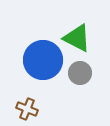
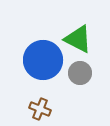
green triangle: moved 1 px right, 1 px down
brown cross: moved 13 px right
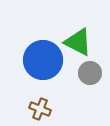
green triangle: moved 3 px down
gray circle: moved 10 px right
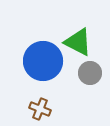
blue circle: moved 1 px down
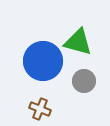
green triangle: rotated 12 degrees counterclockwise
gray circle: moved 6 px left, 8 px down
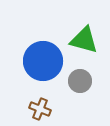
green triangle: moved 6 px right, 2 px up
gray circle: moved 4 px left
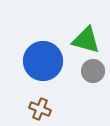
green triangle: moved 2 px right
gray circle: moved 13 px right, 10 px up
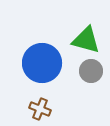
blue circle: moved 1 px left, 2 px down
gray circle: moved 2 px left
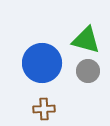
gray circle: moved 3 px left
brown cross: moved 4 px right; rotated 25 degrees counterclockwise
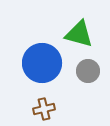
green triangle: moved 7 px left, 6 px up
brown cross: rotated 10 degrees counterclockwise
